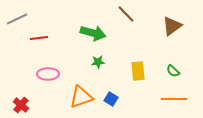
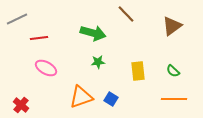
pink ellipse: moved 2 px left, 6 px up; rotated 30 degrees clockwise
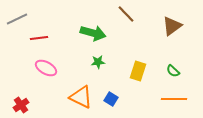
yellow rectangle: rotated 24 degrees clockwise
orange triangle: rotated 45 degrees clockwise
red cross: rotated 14 degrees clockwise
